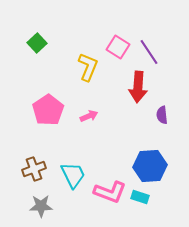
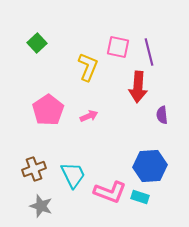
pink square: rotated 20 degrees counterclockwise
purple line: rotated 20 degrees clockwise
gray star: rotated 20 degrees clockwise
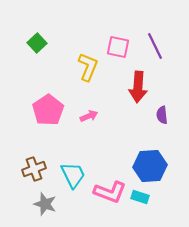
purple line: moved 6 px right, 6 px up; rotated 12 degrees counterclockwise
gray star: moved 4 px right, 2 px up
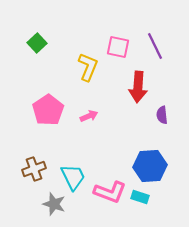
cyan trapezoid: moved 2 px down
gray star: moved 9 px right
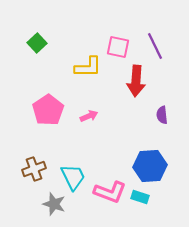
yellow L-shape: rotated 68 degrees clockwise
red arrow: moved 2 px left, 6 px up
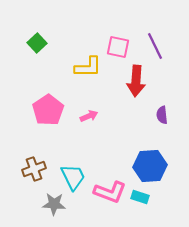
gray star: rotated 15 degrees counterclockwise
